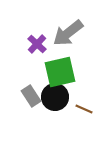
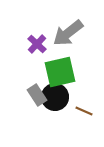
gray rectangle: moved 6 px right, 1 px up
brown line: moved 2 px down
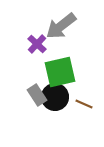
gray arrow: moved 7 px left, 7 px up
brown line: moved 7 px up
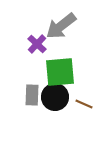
green square: rotated 8 degrees clockwise
gray rectangle: moved 5 px left; rotated 35 degrees clockwise
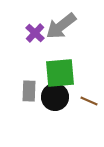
purple cross: moved 2 px left, 11 px up
green square: moved 1 px down
gray rectangle: moved 3 px left, 4 px up
brown line: moved 5 px right, 3 px up
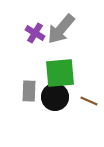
gray arrow: moved 3 px down; rotated 12 degrees counterclockwise
purple cross: rotated 12 degrees counterclockwise
